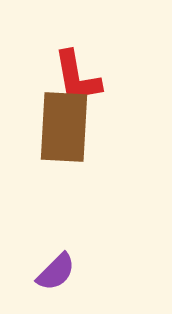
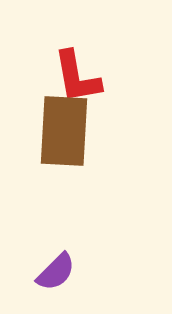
brown rectangle: moved 4 px down
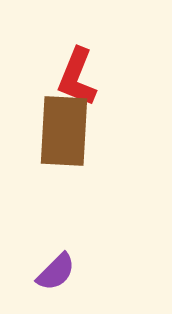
red L-shape: rotated 32 degrees clockwise
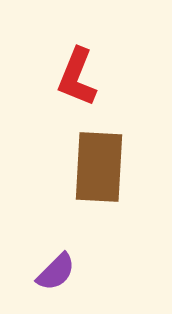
brown rectangle: moved 35 px right, 36 px down
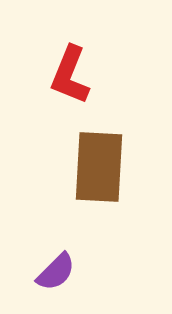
red L-shape: moved 7 px left, 2 px up
